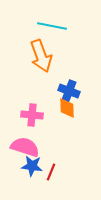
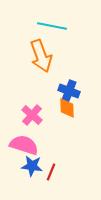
pink cross: rotated 35 degrees clockwise
pink semicircle: moved 1 px left, 2 px up
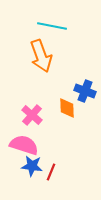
blue cross: moved 16 px right
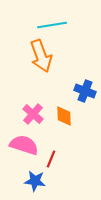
cyan line: moved 1 px up; rotated 20 degrees counterclockwise
orange diamond: moved 3 px left, 8 px down
pink cross: moved 1 px right, 1 px up
blue star: moved 3 px right, 15 px down
red line: moved 13 px up
